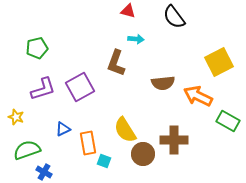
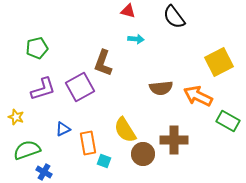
brown L-shape: moved 13 px left
brown semicircle: moved 2 px left, 5 px down
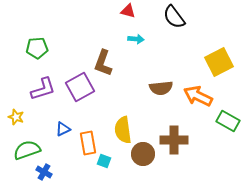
green pentagon: rotated 10 degrees clockwise
yellow semicircle: moved 2 px left; rotated 24 degrees clockwise
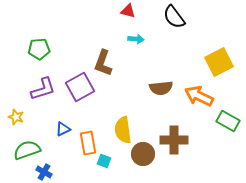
green pentagon: moved 2 px right, 1 px down
orange arrow: moved 1 px right
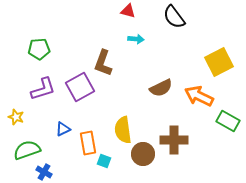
brown semicircle: rotated 20 degrees counterclockwise
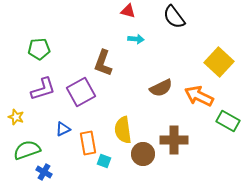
yellow square: rotated 20 degrees counterclockwise
purple square: moved 1 px right, 5 px down
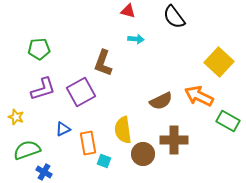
brown semicircle: moved 13 px down
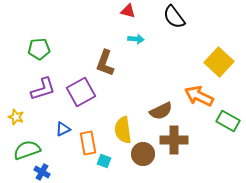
brown L-shape: moved 2 px right
brown semicircle: moved 10 px down
blue cross: moved 2 px left
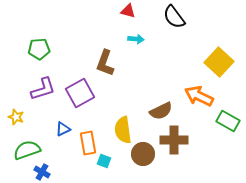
purple square: moved 1 px left, 1 px down
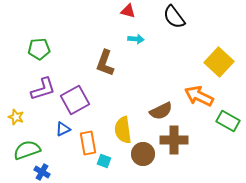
purple square: moved 5 px left, 7 px down
